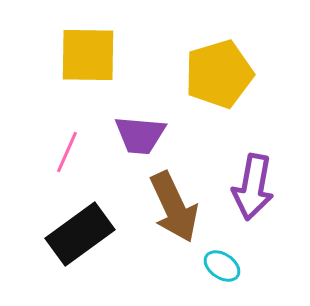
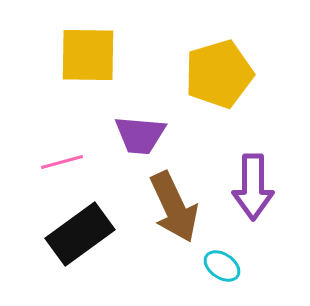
pink line: moved 5 px left, 10 px down; rotated 51 degrees clockwise
purple arrow: rotated 10 degrees counterclockwise
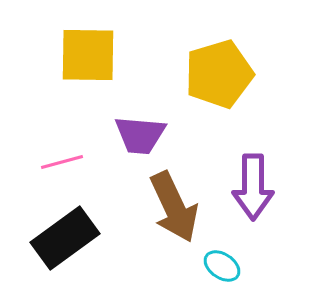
black rectangle: moved 15 px left, 4 px down
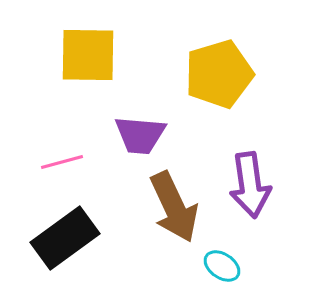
purple arrow: moved 3 px left, 2 px up; rotated 8 degrees counterclockwise
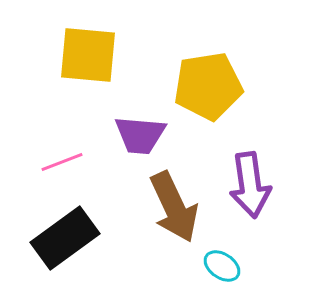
yellow square: rotated 4 degrees clockwise
yellow pentagon: moved 11 px left, 12 px down; rotated 8 degrees clockwise
pink line: rotated 6 degrees counterclockwise
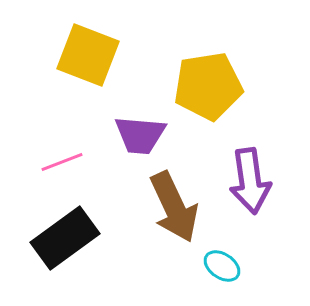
yellow square: rotated 16 degrees clockwise
purple arrow: moved 4 px up
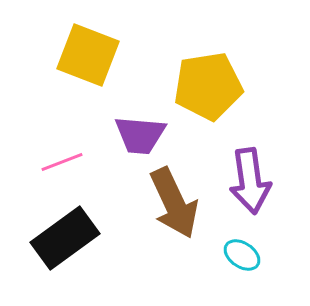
brown arrow: moved 4 px up
cyan ellipse: moved 20 px right, 11 px up
